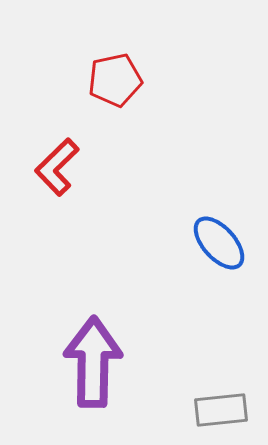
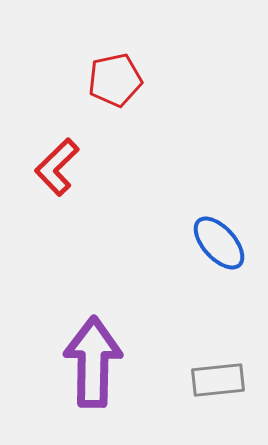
gray rectangle: moved 3 px left, 30 px up
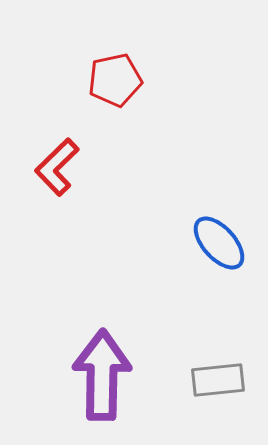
purple arrow: moved 9 px right, 13 px down
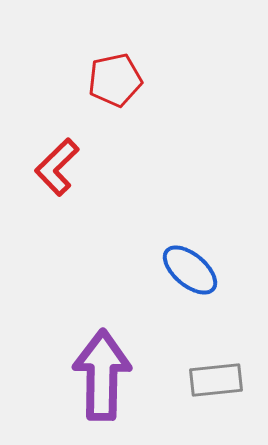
blue ellipse: moved 29 px left, 27 px down; rotated 8 degrees counterclockwise
gray rectangle: moved 2 px left
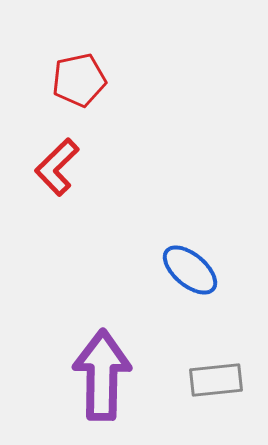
red pentagon: moved 36 px left
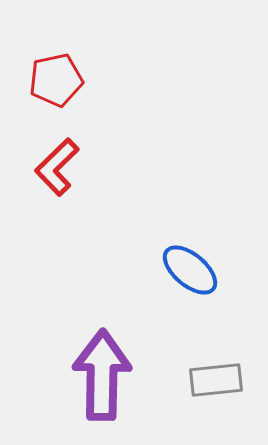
red pentagon: moved 23 px left
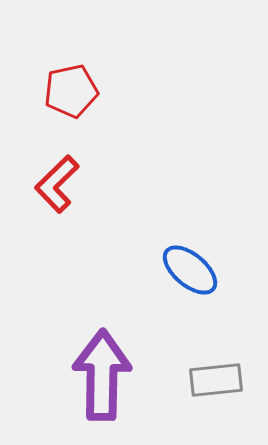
red pentagon: moved 15 px right, 11 px down
red L-shape: moved 17 px down
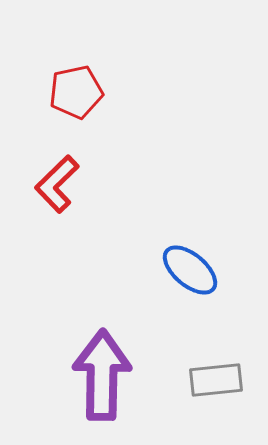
red pentagon: moved 5 px right, 1 px down
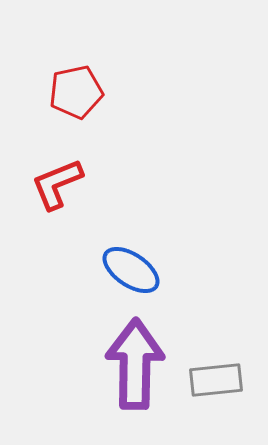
red L-shape: rotated 22 degrees clockwise
blue ellipse: moved 59 px left; rotated 6 degrees counterclockwise
purple arrow: moved 33 px right, 11 px up
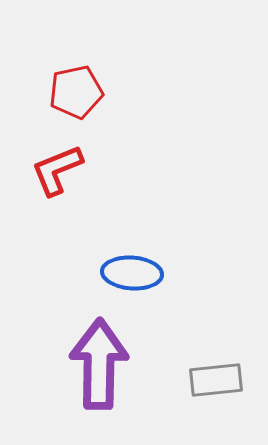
red L-shape: moved 14 px up
blue ellipse: moved 1 px right, 3 px down; rotated 30 degrees counterclockwise
purple arrow: moved 36 px left
